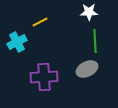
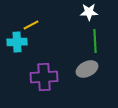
yellow line: moved 9 px left, 3 px down
cyan cross: rotated 24 degrees clockwise
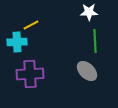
gray ellipse: moved 2 px down; rotated 70 degrees clockwise
purple cross: moved 14 px left, 3 px up
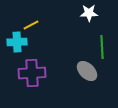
white star: moved 1 px down
green line: moved 7 px right, 6 px down
purple cross: moved 2 px right, 1 px up
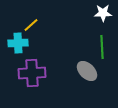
white star: moved 14 px right
yellow line: rotated 14 degrees counterclockwise
cyan cross: moved 1 px right, 1 px down
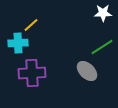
green line: rotated 60 degrees clockwise
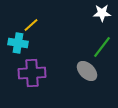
white star: moved 1 px left
cyan cross: rotated 12 degrees clockwise
green line: rotated 20 degrees counterclockwise
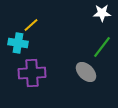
gray ellipse: moved 1 px left, 1 px down
